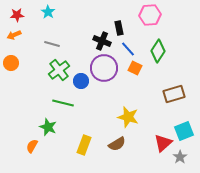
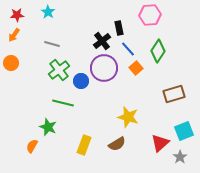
orange arrow: rotated 32 degrees counterclockwise
black cross: rotated 30 degrees clockwise
orange square: moved 1 px right; rotated 24 degrees clockwise
red triangle: moved 3 px left
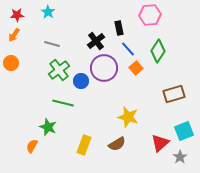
black cross: moved 6 px left
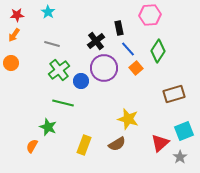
yellow star: moved 2 px down
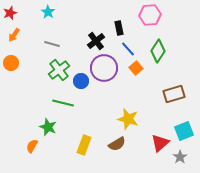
red star: moved 7 px left, 2 px up; rotated 16 degrees counterclockwise
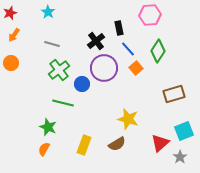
blue circle: moved 1 px right, 3 px down
orange semicircle: moved 12 px right, 3 px down
